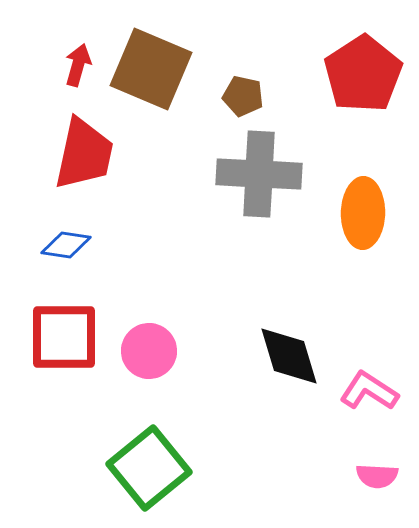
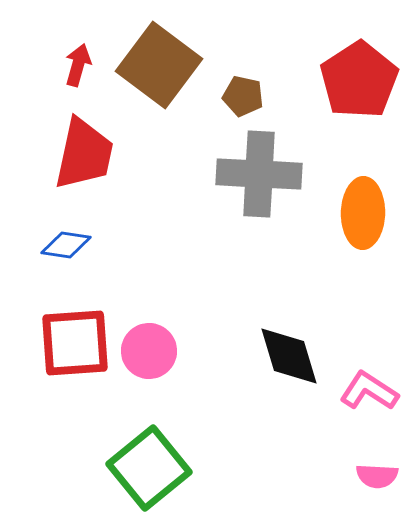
brown square: moved 8 px right, 4 px up; rotated 14 degrees clockwise
red pentagon: moved 4 px left, 6 px down
red square: moved 11 px right, 6 px down; rotated 4 degrees counterclockwise
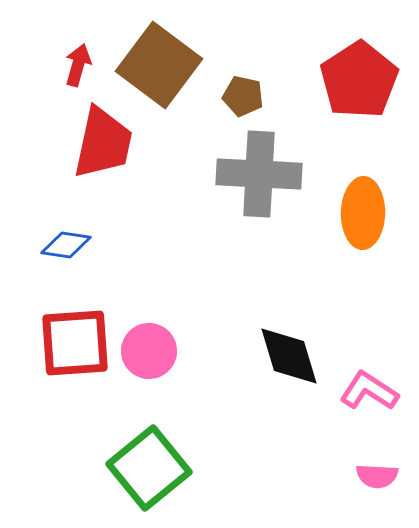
red trapezoid: moved 19 px right, 11 px up
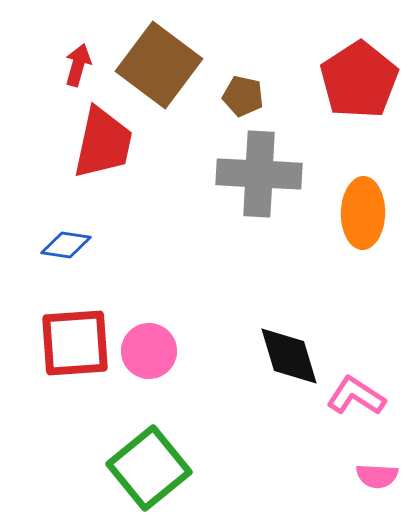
pink L-shape: moved 13 px left, 5 px down
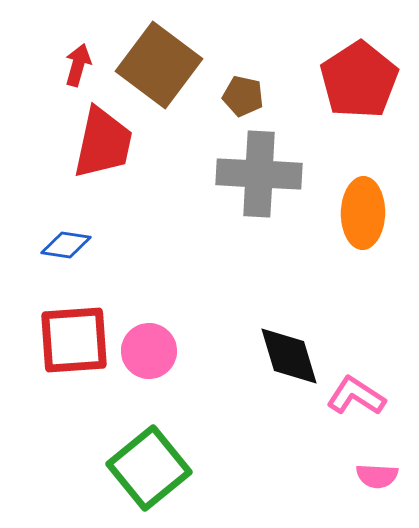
red square: moved 1 px left, 3 px up
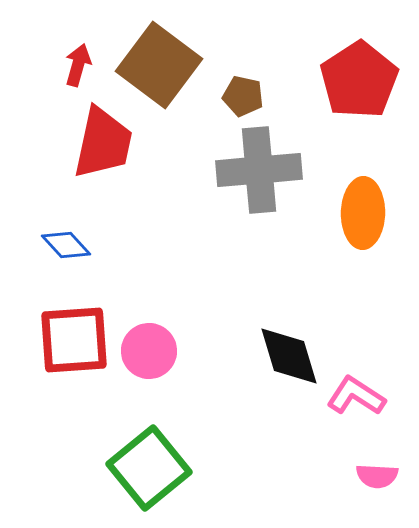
gray cross: moved 4 px up; rotated 8 degrees counterclockwise
blue diamond: rotated 39 degrees clockwise
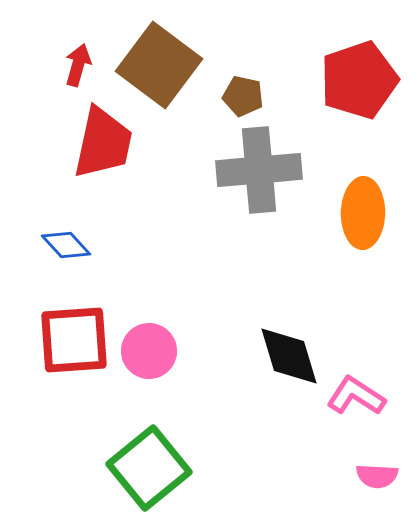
red pentagon: rotated 14 degrees clockwise
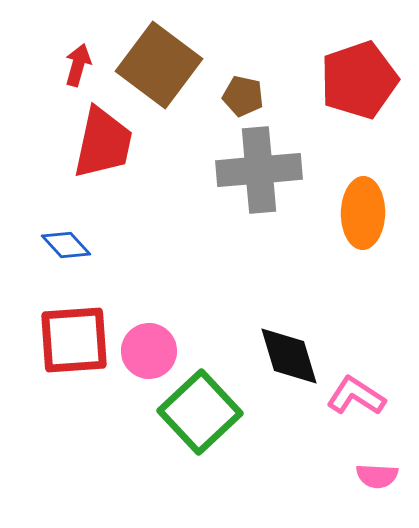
green square: moved 51 px right, 56 px up; rotated 4 degrees counterclockwise
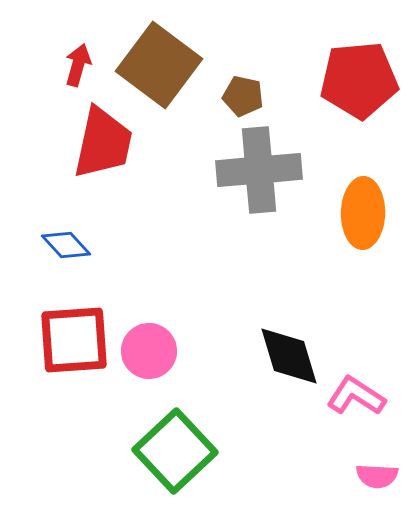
red pentagon: rotated 14 degrees clockwise
green square: moved 25 px left, 39 px down
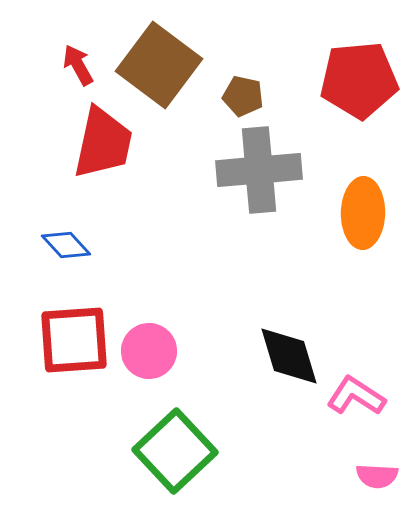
red arrow: rotated 45 degrees counterclockwise
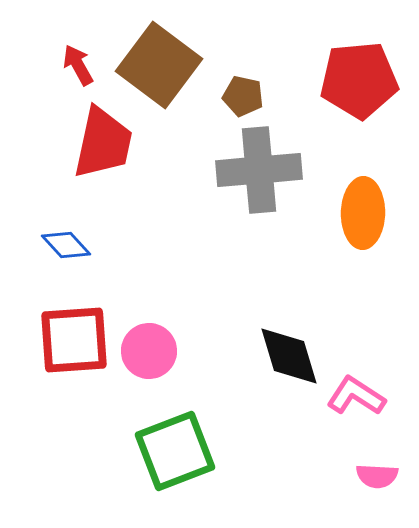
green square: rotated 22 degrees clockwise
